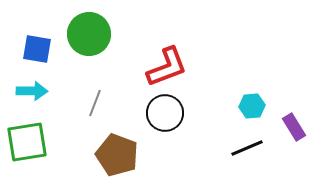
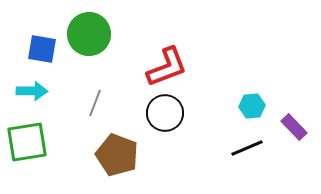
blue square: moved 5 px right
purple rectangle: rotated 12 degrees counterclockwise
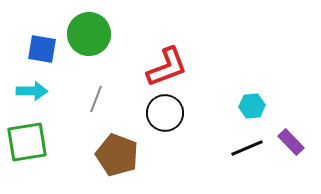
gray line: moved 1 px right, 4 px up
purple rectangle: moved 3 px left, 15 px down
